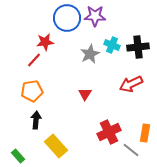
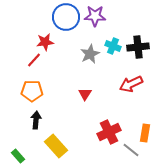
blue circle: moved 1 px left, 1 px up
cyan cross: moved 1 px right, 1 px down
orange pentagon: rotated 10 degrees clockwise
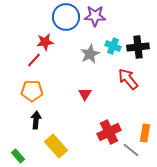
red arrow: moved 3 px left, 5 px up; rotated 75 degrees clockwise
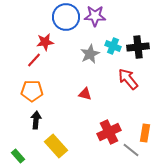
red triangle: rotated 48 degrees counterclockwise
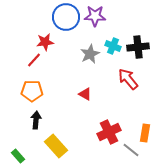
red triangle: rotated 16 degrees clockwise
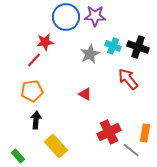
black cross: rotated 25 degrees clockwise
orange pentagon: rotated 10 degrees counterclockwise
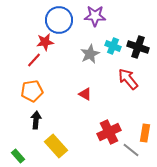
blue circle: moved 7 px left, 3 px down
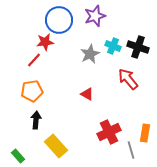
purple star: rotated 20 degrees counterclockwise
red triangle: moved 2 px right
gray line: rotated 36 degrees clockwise
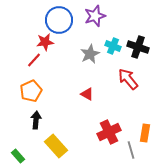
orange pentagon: moved 1 px left; rotated 15 degrees counterclockwise
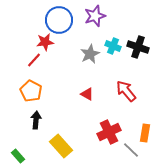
red arrow: moved 2 px left, 12 px down
orange pentagon: rotated 20 degrees counterclockwise
yellow rectangle: moved 5 px right
gray line: rotated 30 degrees counterclockwise
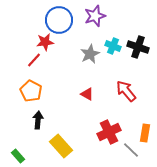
black arrow: moved 2 px right
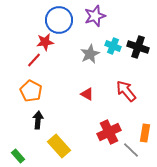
yellow rectangle: moved 2 px left
